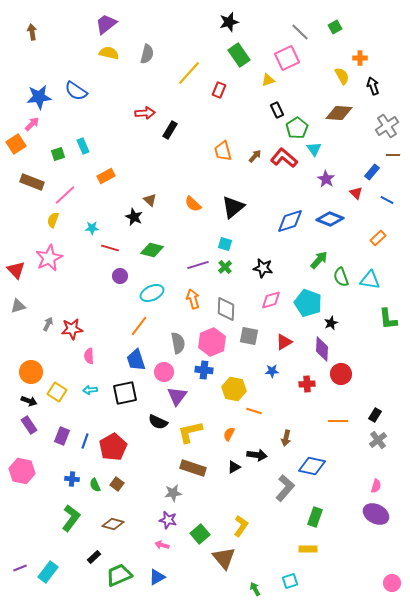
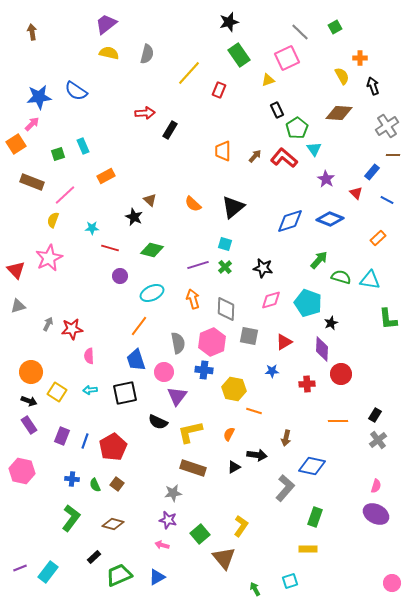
orange trapezoid at (223, 151): rotated 15 degrees clockwise
green semicircle at (341, 277): rotated 126 degrees clockwise
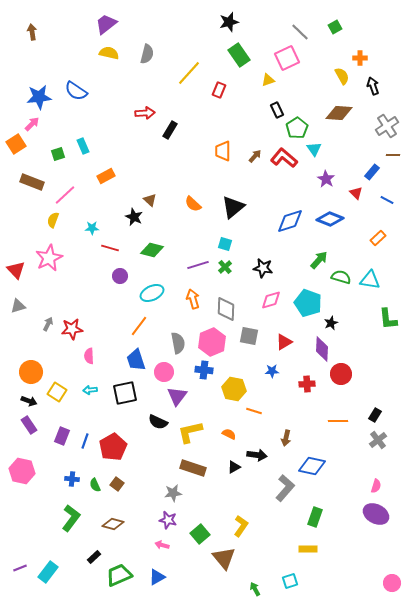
orange semicircle at (229, 434): rotated 88 degrees clockwise
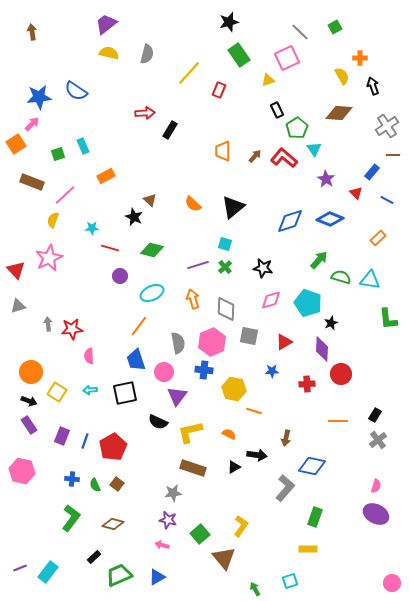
gray arrow at (48, 324): rotated 32 degrees counterclockwise
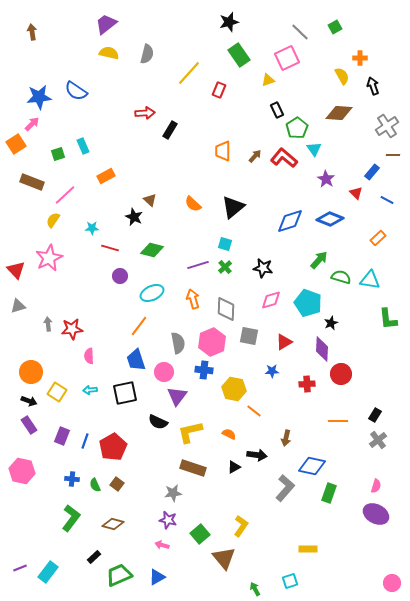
yellow semicircle at (53, 220): rotated 14 degrees clockwise
orange line at (254, 411): rotated 21 degrees clockwise
green rectangle at (315, 517): moved 14 px right, 24 px up
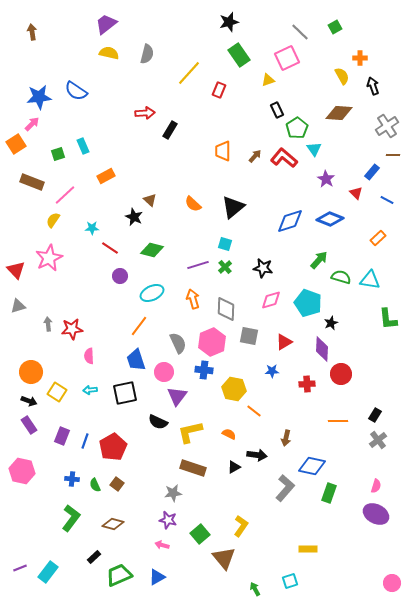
red line at (110, 248): rotated 18 degrees clockwise
gray semicircle at (178, 343): rotated 15 degrees counterclockwise
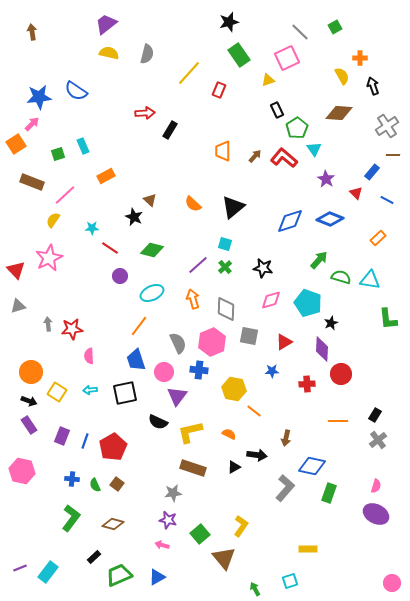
purple line at (198, 265): rotated 25 degrees counterclockwise
blue cross at (204, 370): moved 5 px left
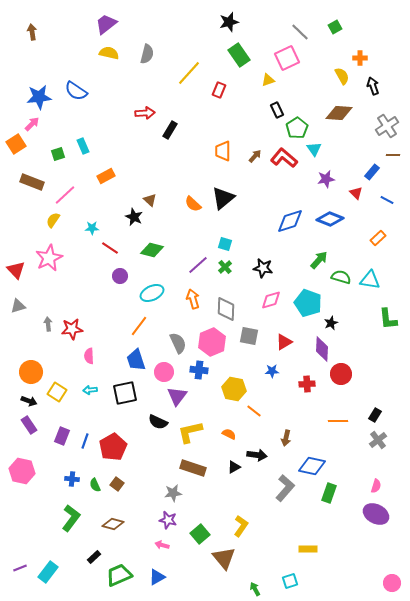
purple star at (326, 179): rotated 30 degrees clockwise
black triangle at (233, 207): moved 10 px left, 9 px up
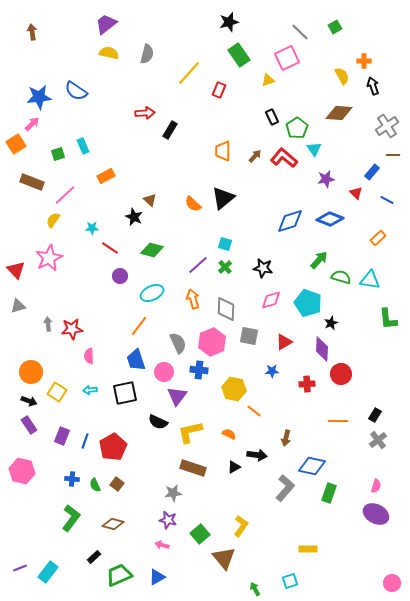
orange cross at (360, 58): moved 4 px right, 3 px down
black rectangle at (277, 110): moved 5 px left, 7 px down
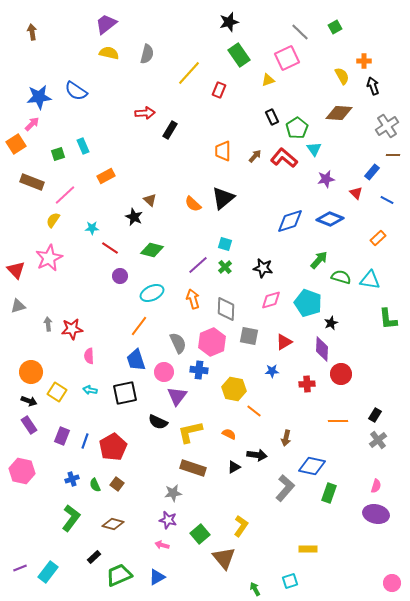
cyan arrow at (90, 390): rotated 16 degrees clockwise
blue cross at (72, 479): rotated 24 degrees counterclockwise
purple ellipse at (376, 514): rotated 15 degrees counterclockwise
